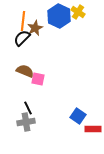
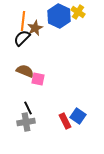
red rectangle: moved 28 px left, 8 px up; rotated 63 degrees clockwise
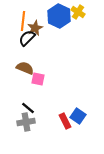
black semicircle: moved 5 px right
brown semicircle: moved 3 px up
black line: rotated 24 degrees counterclockwise
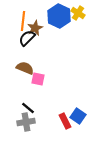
yellow cross: moved 1 px down
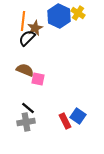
brown semicircle: moved 2 px down
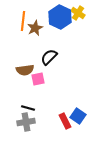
blue hexagon: moved 1 px right, 1 px down
black semicircle: moved 22 px right, 19 px down
brown semicircle: rotated 150 degrees clockwise
pink square: rotated 24 degrees counterclockwise
black line: rotated 24 degrees counterclockwise
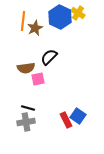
brown semicircle: moved 1 px right, 2 px up
red rectangle: moved 1 px right, 1 px up
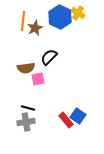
red rectangle: rotated 14 degrees counterclockwise
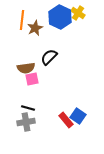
orange line: moved 1 px left, 1 px up
pink square: moved 6 px left
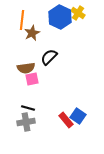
brown star: moved 3 px left, 5 px down
